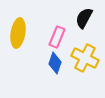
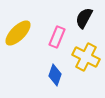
yellow ellipse: rotated 36 degrees clockwise
yellow cross: moved 1 px right, 1 px up
blue diamond: moved 12 px down
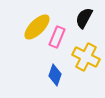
yellow ellipse: moved 19 px right, 6 px up
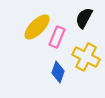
blue diamond: moved 3 px right, 3 px up
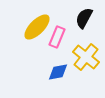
yellow cross: rotated 12 degrees clockwise
blue diamond: rotated 60 degrees clockwise
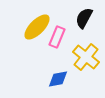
blue diamond: moved 7 px down
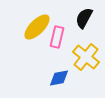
pink rectangle: rotated 10 degrees counterclockwise
blue diamond: moved 1 px right, 1 px up
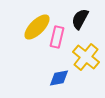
black semicircle: moved 4 px left, 1 px down
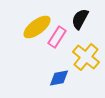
yellow ellipse: rotated 8 degrees clockwise
pink rectangle: rotated 20 degrees clockwise
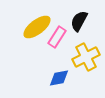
black semicircle: moved 1 px left, 2 px down
yellow cross: rotated 24 degrees clockwise
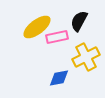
pink rectangle: rotated 45 degrees clockwise
